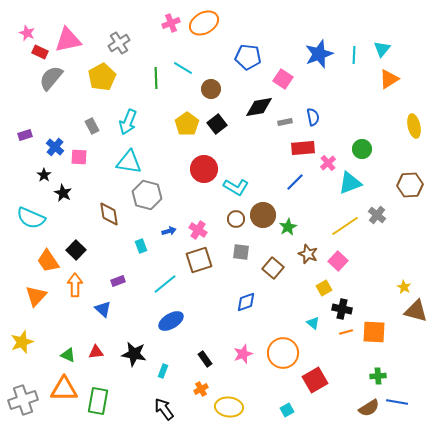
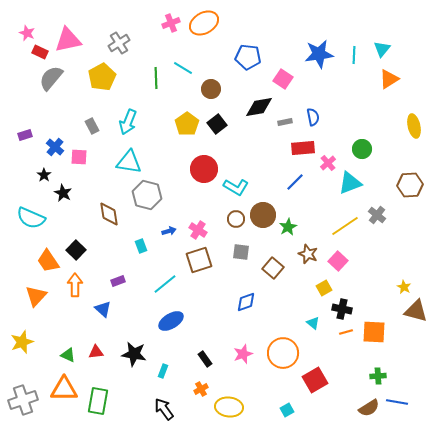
blue star at (319, 54): rotated 12 degrees clockwise
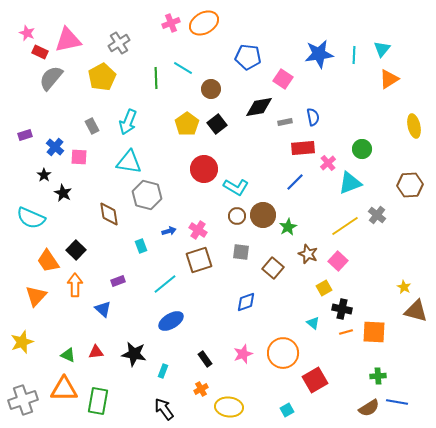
brown circle at (236, 219): moved 1 px right, 3 px up
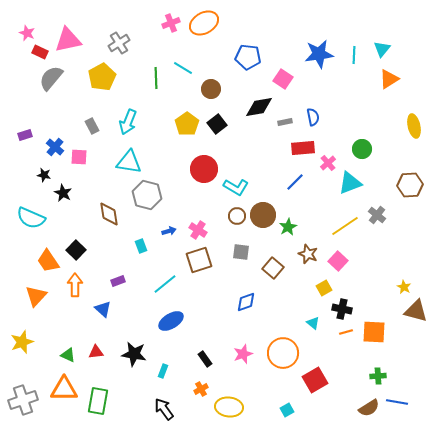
black star at (44, 175): rotated 24 degrees counterclockwise
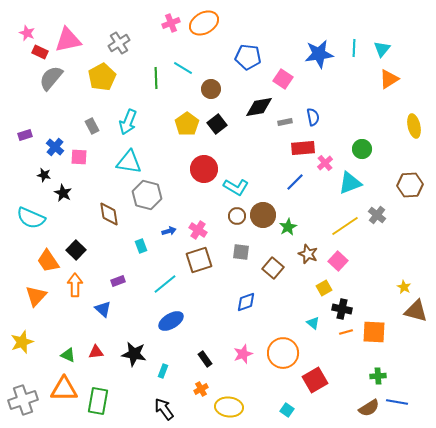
cyan line at (354, 55): moved 7 px up
pink cross at (328, 163): moved 3 px left
cyan square at (287, 410): rotated 24 degrees counterclockwise
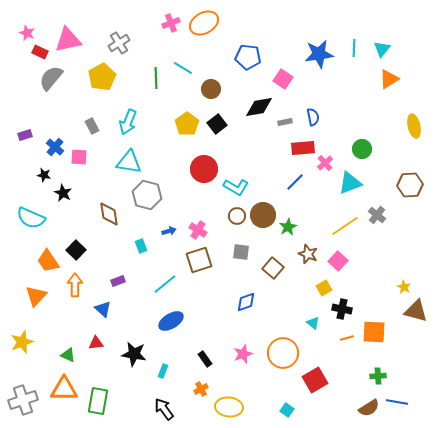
orange line at (346, 332): moved 1 px right, 6 px down
red triangle at (96, 352): moved 9 px up
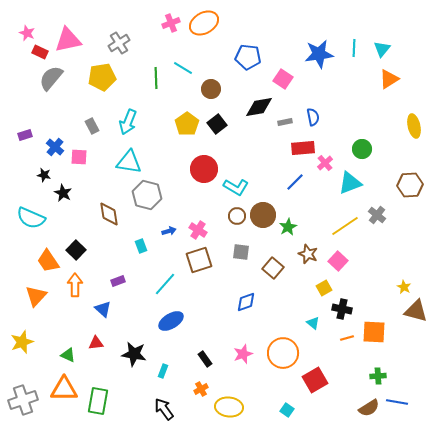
yellow pentagon at (102, 77): rotated 20 degrees clockwise
cyan line at (165, 284): rotated 10 degrees counterclockwise
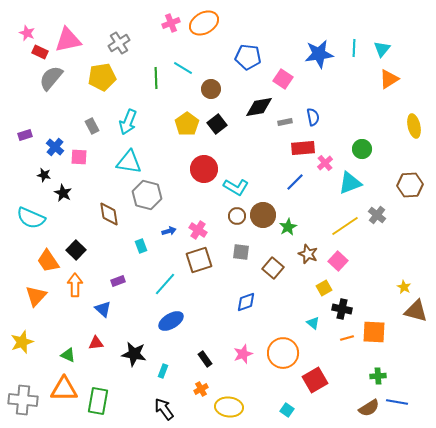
gray cross at (23, 400): rotated 24 degrees clockwise
